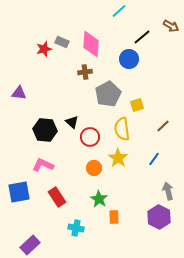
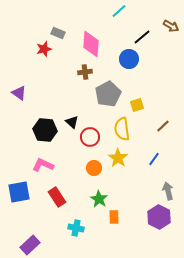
gray rectangle: moved 4 px left, 9 px up
purple triangle: rotated 28 degrees clockwise
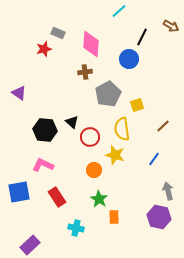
black line: rotated 24 degrees counterclockwise
yellow star: moved 3 px left, 3 px up; rotated 18 degrees counterclockwise
orange circle: moved 2 px down
purple hexagon: rotated 15 degrees counterclockwise
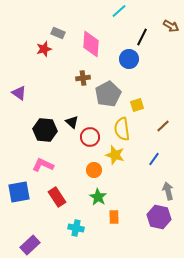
brown cross: moved 2 px left, 6 px down
green star: moved 1 px left, 2 px up
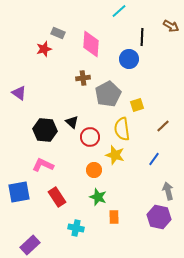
black line: rotated 24 degrees counterclockwise
green star: rotated 12 degrees counterclockwise
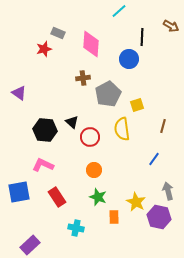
brown line: rotated 32 degrees counterclockwise
yellow star: moved 21 px right, 47 px down; rotated 12 degrees clockwise
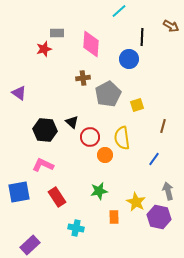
gray rectangle: moved 1 px left; rotated 24 degrees counterclockwise
yellow semicircle: moved 9 px down
orange circle: moved 11 px right, 15 px up
green star: moved 1 px right, 6 px up; rotated 30 degrees counterclockwise
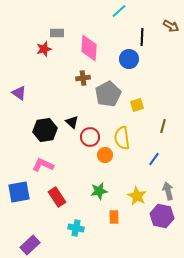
pink diamond: moved 2 px left, 4 px down
black hexagon: rotated 15 degrees counterclockwise
yellow star: moved 1 px right, 6 px up
purple hexagon: moved 3 px right, 1 px up
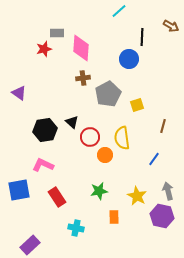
pink diamond: moved 8 px left
blue square: moved 2 px up
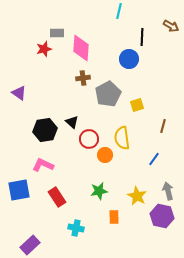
cyan line: rotated 35 degrees counterclockwise
red circle: moved 1 px left, 2 px down
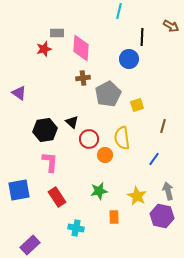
pink L-shape: moved 7 px right, 3 px up; rotated 70 degrees clockwise
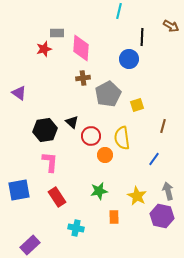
red circle: moved 2 px right, 3 px up
